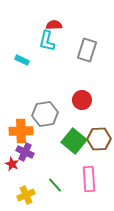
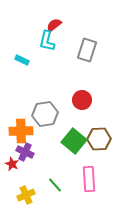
red semicircle: rotated 35 degrees counterclockwise
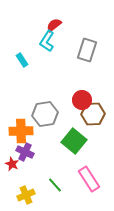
cyan L-shape: rotated 20 degrees clockwise
cyan rectangle: rotated 32 degrees clockwise
brown hexagon: moved 6 px left, 25 px up
pink rectangle: rotated 30 degrees counterclockwise
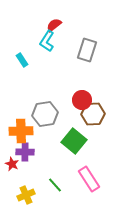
purple cross: rotated 24 degrees counterclockwise
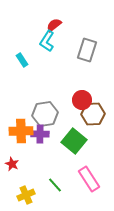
purple cross: moved 15 px right, 18 px up
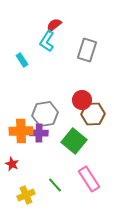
purple cross: moved 1 px left, 1 px up
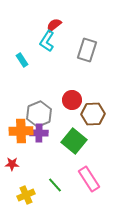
red circle: moved 10 px left
gray hexagon: moved 6 px left; rotated 15 degrees counterclockwise
red star: rotated 24 degrees counterclockwise
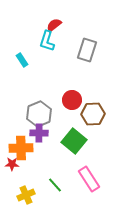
cyan L-shape: rotated 15 degrees counterclockwise
orange cross: moved 17 px down
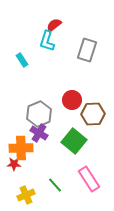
purple cross: rotated 30 degrees clockwise
red star: moved 2 px right
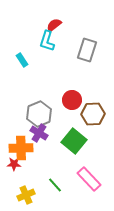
pink rectangle: rotated 10 degrees counterclockwise
